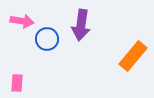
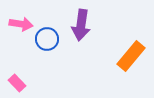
pink arrow: moved 1 px left, 3 px down
orange rectangle: moved 2 px left
pink rectangle: rotated 48 degrees counterclockwise
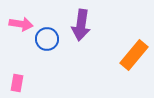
orange rectangle: moved 3 px right, 1 px up
pink rectangle: rotated 54 degrees clockwise
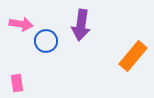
blue circle: moved 1 px left, 2 px down
orange rectangle: moved 1 px left, 1 px down
pink rectangle: rotated 18 degrees counterclockwise
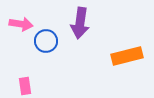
purple arrow: moved 1 px left, 2 px up
orange rectangle: moved 6 px left; rotated 36 degrees clockwise
pink rectangle: moved 8 px right, 3 px down
